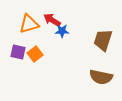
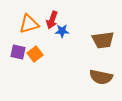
red arrow: rotated 102 degrees counterclockwise
brown trapezoid: rotated 115 degrees counterclockwise
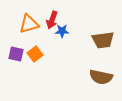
purple square: moved 2 px left, 2 px down
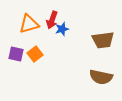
blue star: moved 2 px up; rotated 16 degrees counterclockwise
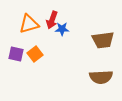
blue star: rotated 16 degrees clockwise
brown semicircle: rotated 15 degrees counterclockwise
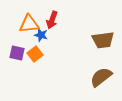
orange triangle: rotated 10 degrees clockwise
blue star: moved 21 px left, 6 px down; rotated 16 degrees clockwise
purple square: moved 1 px right, 1 px up
brown semicircle: rotated 145 degrees clockwise
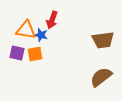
orange triangle: moved 3 px left, 6 px down; rotated 15 degrees clockwise
orange square: rotated 28 degrees clockwise
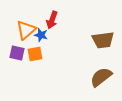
orange triangle: rotated 50 degrees counterclockwise
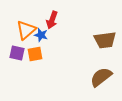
brown trapezoid: moved 2 px right
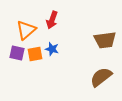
blue star: moved 11 px right, 14 px down
